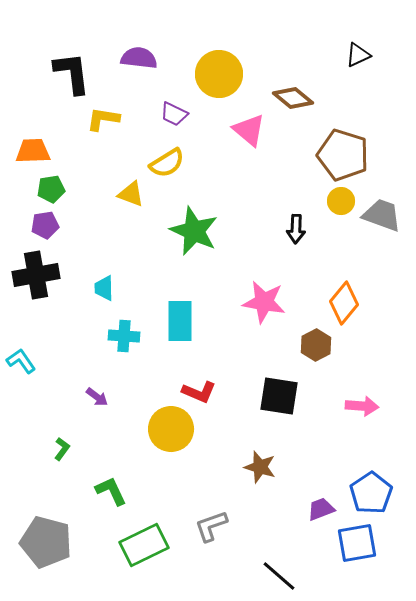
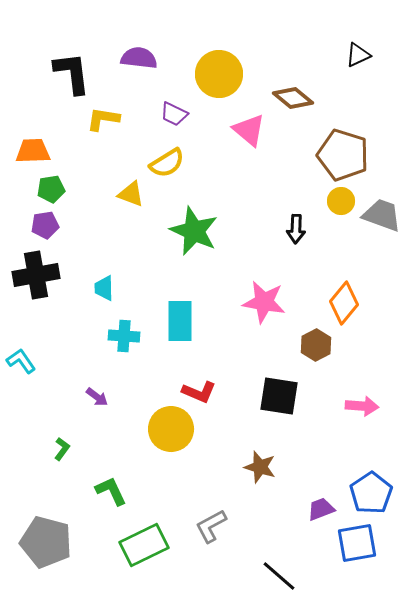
gray L-shape at (211, 526): rotated 9 degrees counterclockwise
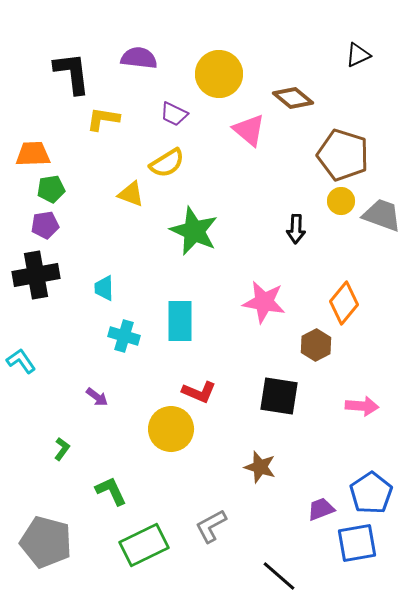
orange trapezoid at (33, 151): moved 3 px down
cyan cross at (124, 336): rotated 12 degrees clockwise
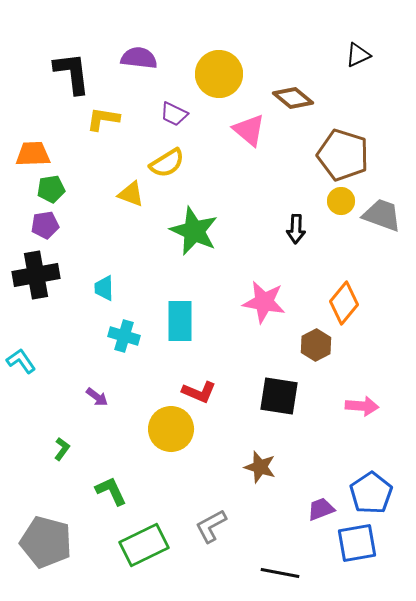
black line at (279, 576): moved 1 px right, 3 px up; rotated 30 degrees counterclockwise
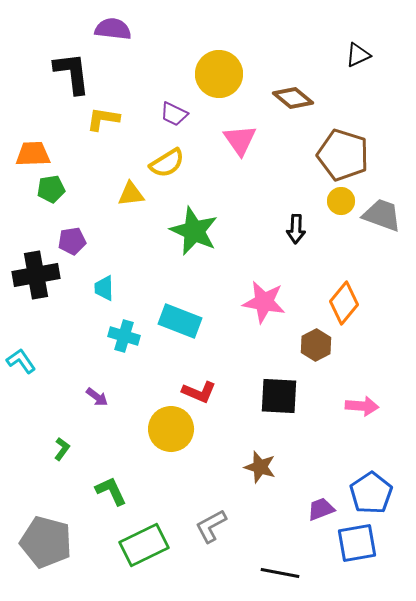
purple semicircle at (139, 58): moved 26 px left, 29 px up
pink triangle at (249, 130): moved 9 px left, 10 px down; rotated 15 degrees clockwise
yellow triangle at (131, 194): rotated 28 degrees counterclockwise
purple pentagon at (45, 225): moved 27 px right, 16 px down
cyan rectangle at (180, 321): rotated 69 degrees counterclockwise
black square at (279, 396): rotated 6 degrees counterclockwise
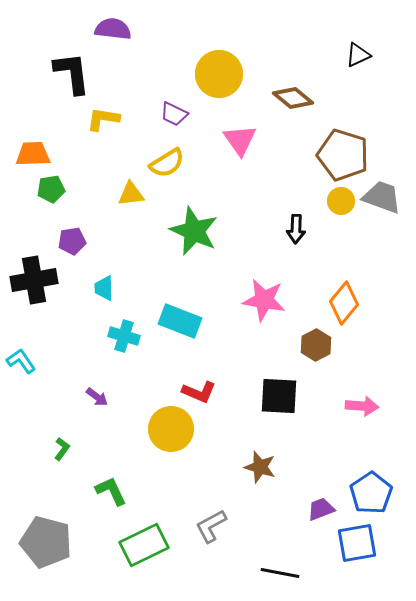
gray trapezoid at (382, 215): moved 18 px up
black cross at (36, 275): moved 2 px left, 5 px down
pink star at (264, 302): moved 2 px up
